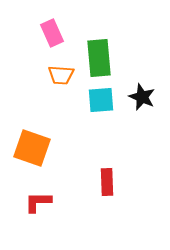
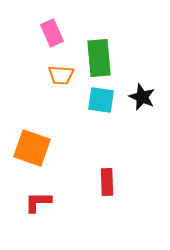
cyan square: rotated 12 degrees clockwise
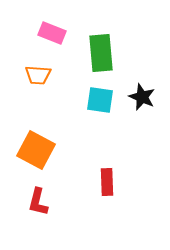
pink rectangle: rotated 44 degrees counterclockwise
green rectangle: moved 2 px right, 5 px up
orange trapezoid: moved 23 px left
cyan square: moved 1 px left
orange square: moved 4 px right, 2 px down; rotated 9 degrees clockwise
red L-shape: rotated 76 degrees counterclockwise
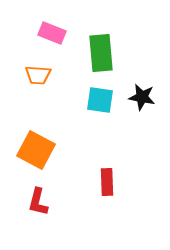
black star: rotated 12 degrees counterclockwise
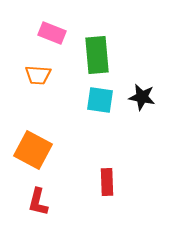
green rectangle: moved 4 px left, 2 px down
orange square: moved 3 px left
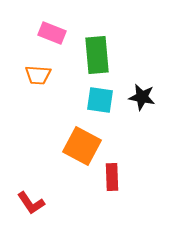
orange square: moved 49 px right, 4 px up
red rectangle: moved 5 px right, 5 px up
red L-shape: moved 7 px left, 1 px down; rotated 48 degrees counterclockwise
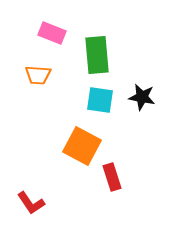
red rectangle: rotated 16 degrees counterclockwise
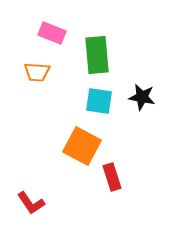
orange trapezoid: moved 1 px left, 3 px up
cyan square: moved 1 px left, 1 px down
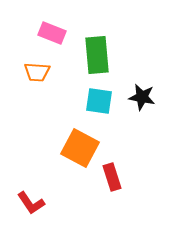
orange square: moved 2 px left, 2 px down
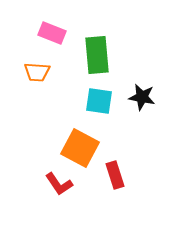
red rectangle: moved 3 px right, 2 px up
red L-shape: moved 28 px right, 19 px up
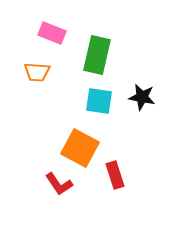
green rectangle: rotated 18 degrees clockwise
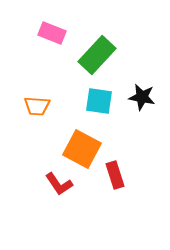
green rectangle: rotated 30 degrees clockwise
orange trapezoid: moved 34 px down
orange square: moved 2 px right, 1 px down
